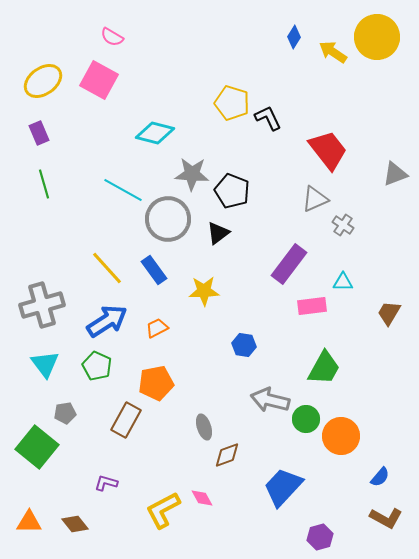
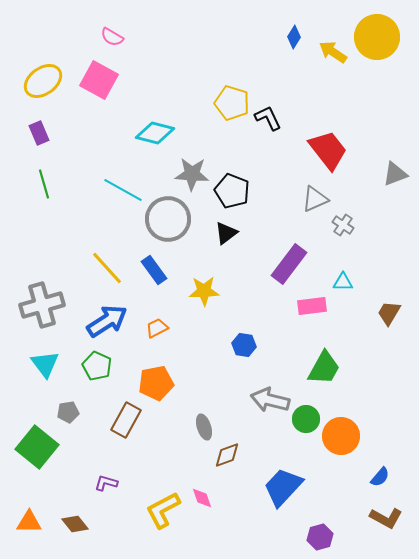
black triangle at (218, 233): moved 8 px right
gray pentagon at (65, 413): moved 3 px right, 1 px up
pink diamond at (202, 498): rotated 10 degrees clockwise
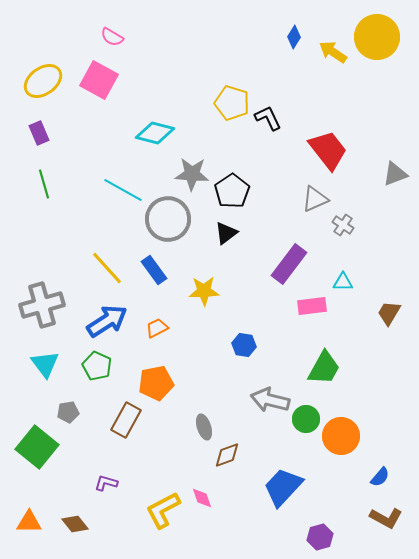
black pentagon at (232, 191): rotated 16 degrees clockwise
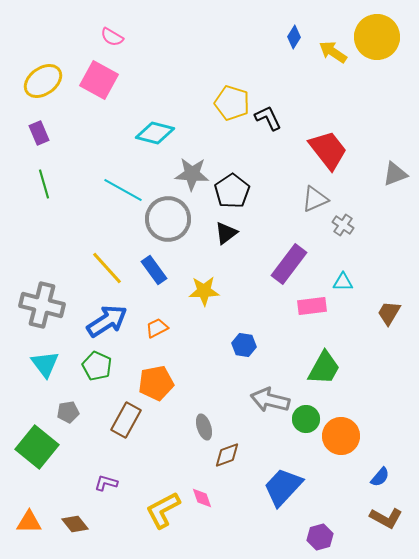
gray cross at (42, 305): rotated 30 degrees clockwise
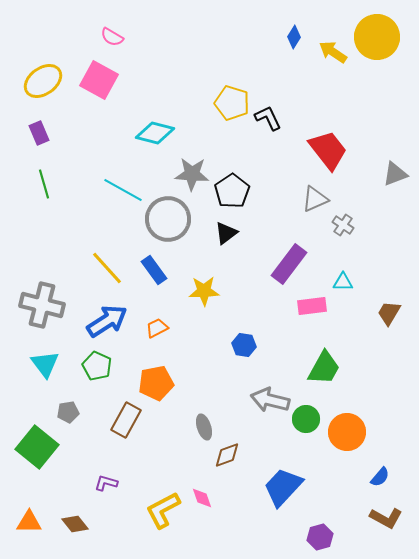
orange circle at (341, 436): moved 6 px right, 4 px up
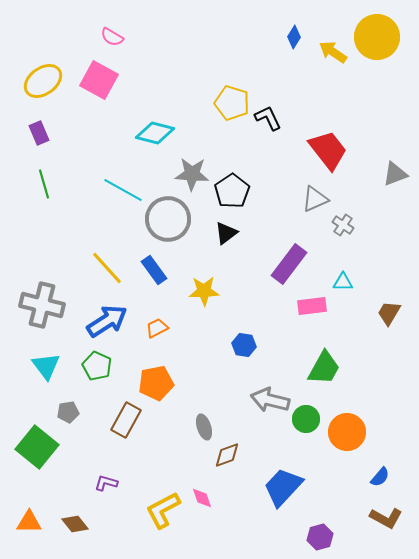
cyan triangle at (45, 364): moved 1 px right, 2 px down
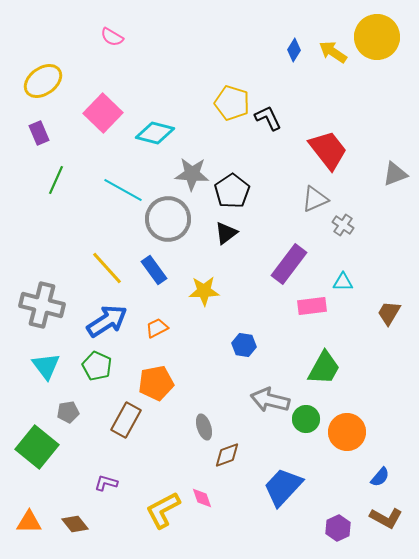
blue diamond at (294, 37): moved 13 px down
pink square at (99, 80): moved 4 px right, 33 px down; rotated 15 degrees clockwise
green line at (44, 184): moved 12 px right, 4 px up; rotated 40 degrees clockwise
purple hexagon at (320, 537): moved 18 px right, 9 px up; rotated 10 degrees counterclockwise
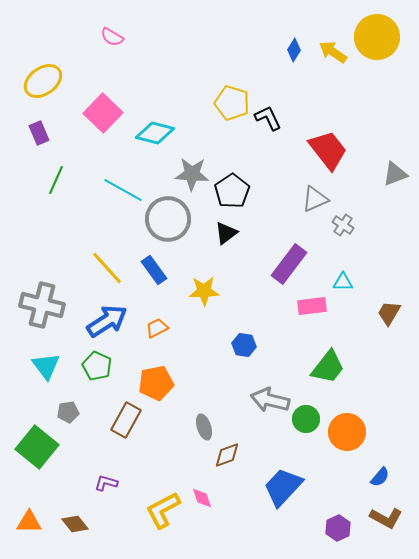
green trapezoid at (324, 368): moved 4 px right, 1 px up; rotated 9 degrees clockwise
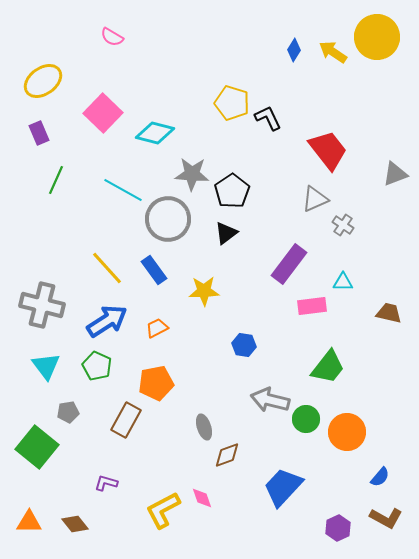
brown trapezoid at (389, 313): rotated 72 degrees clockwise
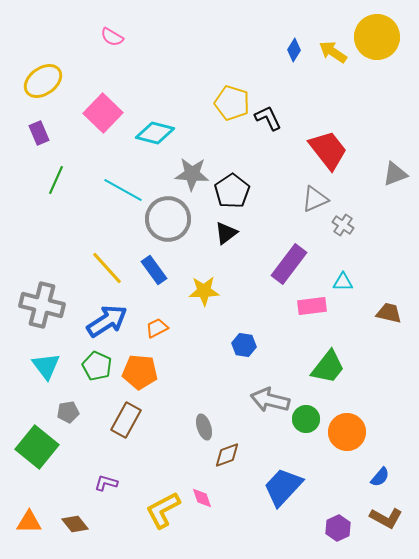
orange pentagon at (156, 383): moved 16 px left, 11 px up; rotated 16 degrees clockwise
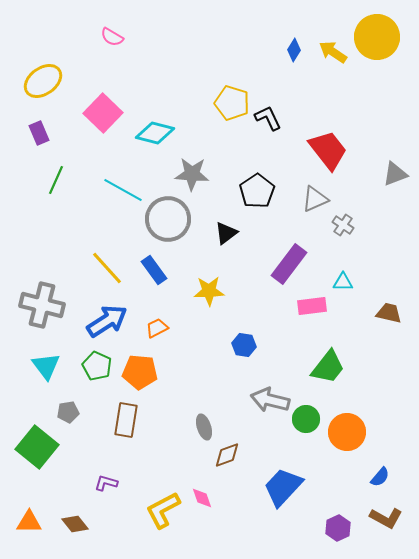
black pentagon at (232, 191): moved 25 px right
yellow star at (204, 291): moved 5 px right
brown rectangle at (126, 420): rotated 20 degrees counterclockwise
